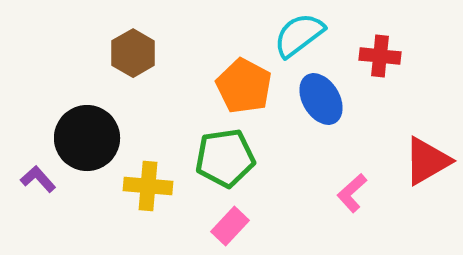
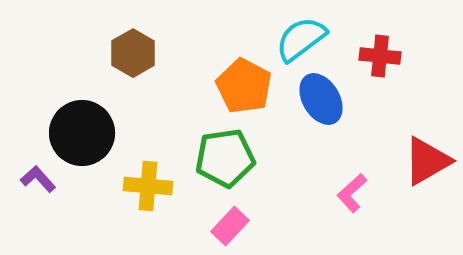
cyan semicircle: moved 2 px right, 4 px down
black circle: moved 5 px left, 5 px up
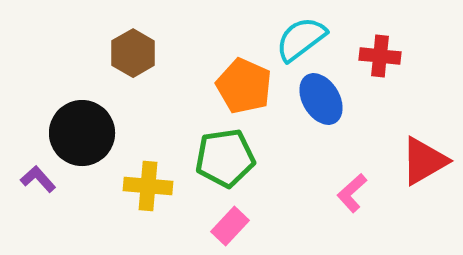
orange pentagon: rotated 4 degrees counterclockwise
red triangle: moved 3 px left
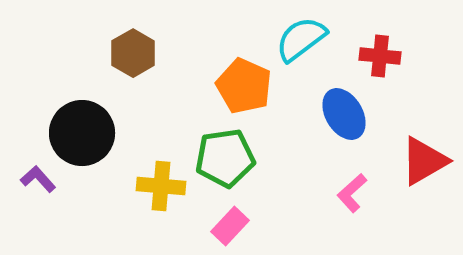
blue ellipse: moved 23 px right, 15 px down
yellow cross: moved 13 px right
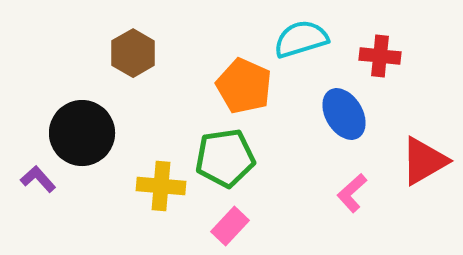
cyan semicircle: rotated 20 degrees clockwise
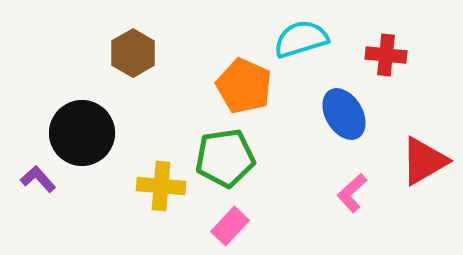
red cross: moved 6 px right, 1 px up
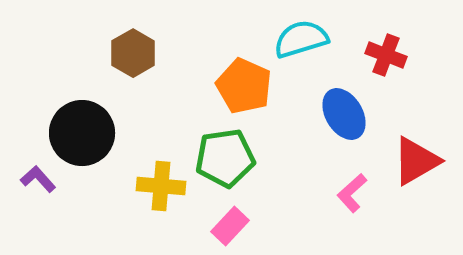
red cross: rotated 15 degrees clockwise
red triangle: moved 8 px left
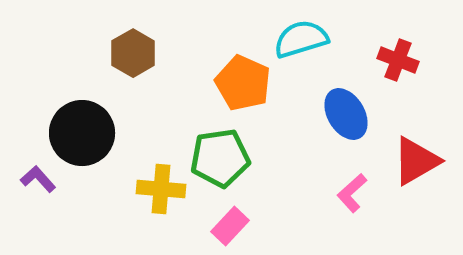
red cross: moved 12 px right, 5 px down
orange pentagon: moved 1 px left, 3 px up
blue ellipse: moved 2 px right
green pentagon: moved 5 px left
yellow cross: moved 3 px down
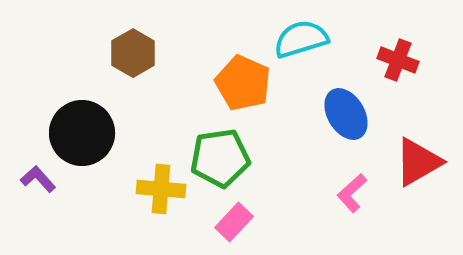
red triangle: moved 2 px right, 1 px down
pink rectangle: moved 4 px right, 4 px up
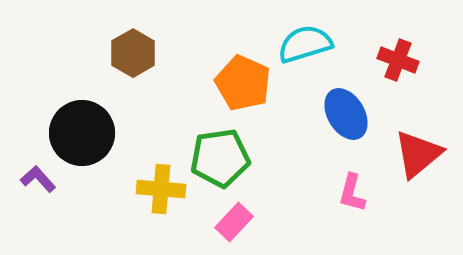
cyan semicircle: moved 4 px right, 5 px down
red triangle: moved 8 px up; rotated 10 degrees counterclockwise
pink L-shape: rotated 33 degrees counterclockwise
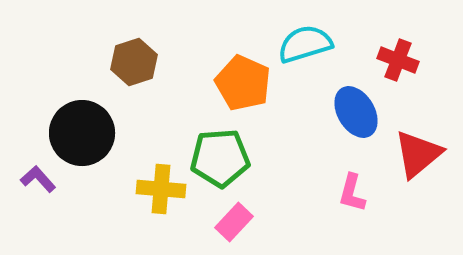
brown hexagon: moved 1 px right, 9 px down; rotated 12 degrees clockwise
blue ellipse: moved 10 px right, 2 px up
green pentagon: rotated 4 degrees clockwise
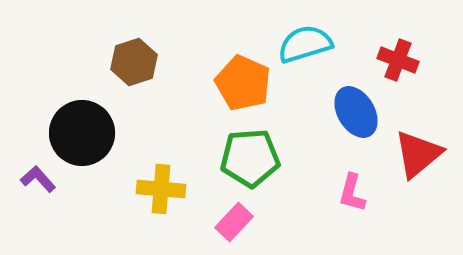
green pentagon: moved 30 px right
